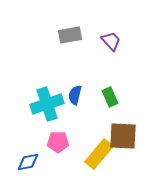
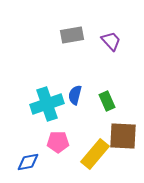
gray rectangle: moved 2 px right
green rectangle: moved 3 px left, 4 px down
yellow rectangle: moved 4 px left
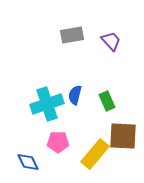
blue diamond: rotated 75 degrees clockwise
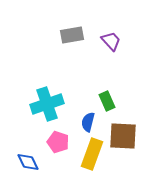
blue semicircle: moved 13 px right, 27 px down
pink pentagon: rotated 20 degrees clockwise
yellow rectangle: moved 3 px left; rotated 20 degrees counterclockwise
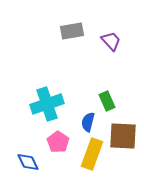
gray rectangle: moved 4 px up
pink pentagon: rotated 15 degrees clockwise
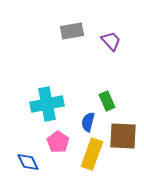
cyan cross: rotated 8 degrees clockwise
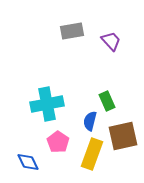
blue semicircle: moved 2 px right, 1 px up
brown square: rotated 16 degrees counterclockwise
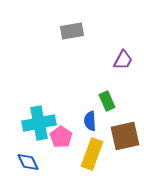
purple trapezoid: moved 12 px right, 19 px down; rotated 70 degrees clockwise
cyan cross: moved 8 px left, 19 px down
blue semicircle: rotated 18 degrees counterclockwise
brown square: moved 2 px right
pink pentagon: moved 3 px right, 5 px up
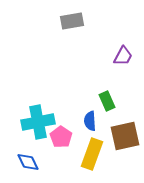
gray rectangle: moved 10 px up
purple trapezoid: moved 4 px up
cyan cross: moved 1 px left, 1 px up
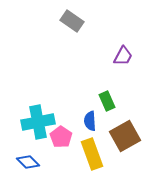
gray rectangle: rotated 45 degrees clockwise
brown square: rotated 16 degrees counterclockwise
yellow rectangle: rotated 40 degrees counterclockwise
blue diamond: rotated 20 degrees counterclockwise
